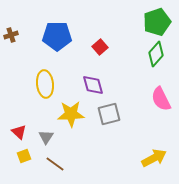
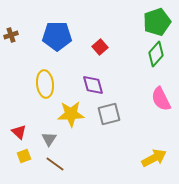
gray triangle: moved 3 px right, 2 px down
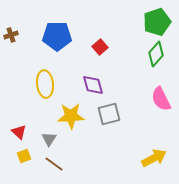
yellow star: moved 2 px down
brown line: moved 1 px left
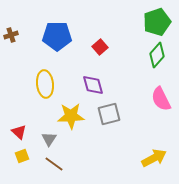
green diamond: moved 1 px right, 1 px down
yellow square: moved 2 px left
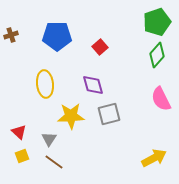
brown line: moved 2 px up
